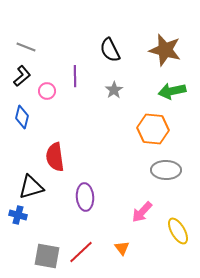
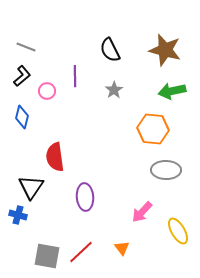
black triangle: rotated 40 degrees counterclockwise
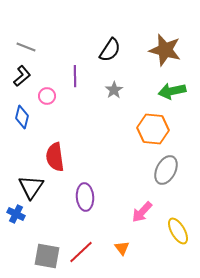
black semicircle: rotated 120 degrees counterclockwise
pink circle: moved 5 px down
gray ellipse: rotated 64 degrees counterclockwise
blue cross: moved 2 px left, 1 px up; rotated 12 degrees clockwise
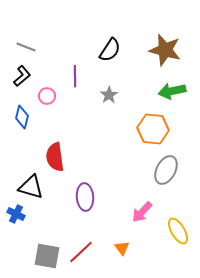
gray star: moved 5 px left, 5 px down
black triangle: rotated 48 degrees counterclockwise
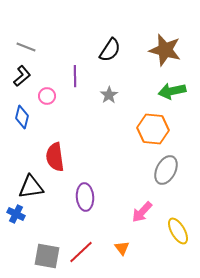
black triangle: rotated 24 degrees counterclockwise
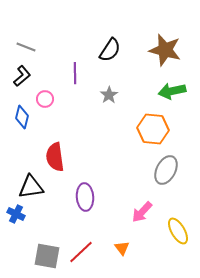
purple line: moved 3 px up
pink circle: moved 2 px left, 3 px down
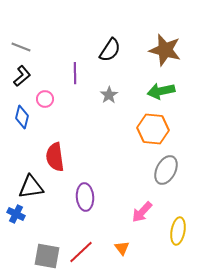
gray line: moved 5 px left
green arrow: moved 11 px left
yellow ellipse: rotated 40 degrees clockwise
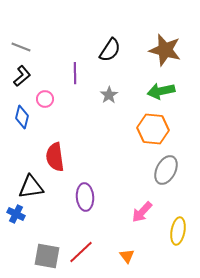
orange triangle: moved 5 px right, 8 px down
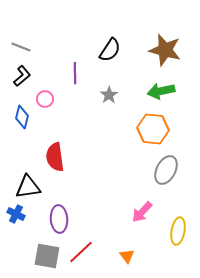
black triangle: moved 3 px left
purple ellipse: moved 26 px left, 22 px down
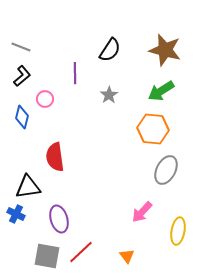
green arrow: rotated 20 degrees counterclockwise
purple ellipse: rotated 12 degrees counterclockwise
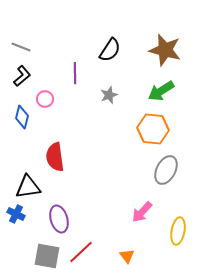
gray star: rotated 12 degrees clockwise
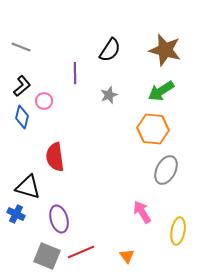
black L-shape: moved 10 px down
pink circle: moved 1 px left, 2 px down
black triangle: rotated 24 degrees clockwise
pink arrow: rotated 105 degrees clockwise
red line: rotated 20 degrees clockwise
gray square: rotated 12 degrees clockwise
